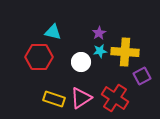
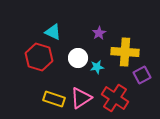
cyan triangle: rotated 12 degrees clockwise
cyan star: moved 3 px left, 16 px down
red hexagon: rotated 16 degrees clockwise
white circle: moved 3 px left, 4 px up
purple square: moved 1 px up
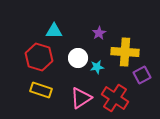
cyan triangle: moved 1 px right, 1 px up; rotated 24 degrees counterclockwise
yellow rectangle: moved 13 px left, 9 px up
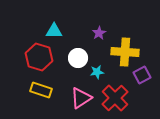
cyan star: moved 5 px down
red cross: rotated 12 degrees clockwise
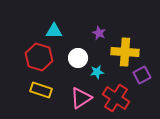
purple star: rotated 16 degrees counterclockwise
red cross: moved 1 px right; rotated 12 degrees counterclockwise
